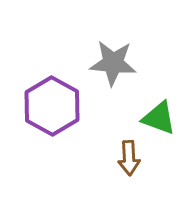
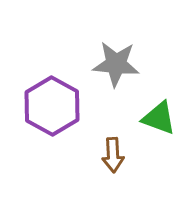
gray star: moved 3 px right, 1 px down
brown arrow: moved 16 px left, 3 px up
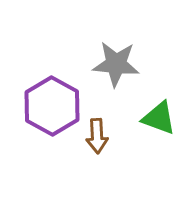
brown arrow: moved 16 px left, 19 px up
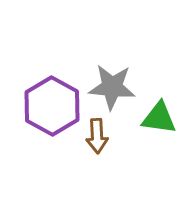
gray star: moved 4 px left, 23 px down
green triangle: rotated 12 degrees counterclockwise
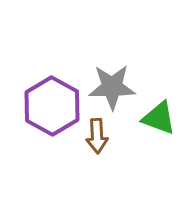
gray star: rotated 6 degrees counterclockwise
green triangle: rotated 12 degrees clockwise
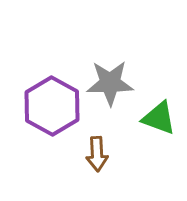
gray star: moved 2 px left, 4 px up
brown arrow: moved 18 px down
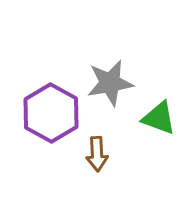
gray star: rotated 9 degrees counterclockwise
purple hexagon: moved 1 px left, 7 px down
